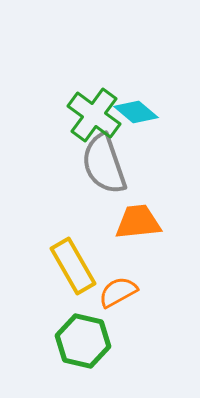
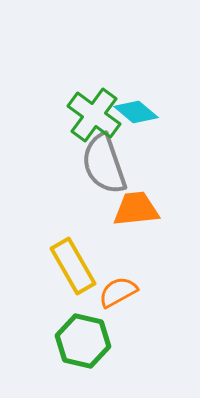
orange trapezoid: moved 2 px left, 13 px up
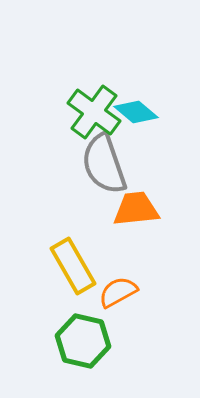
green cross: moved 3 px up
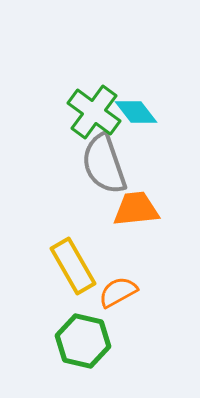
cyan diamond: rotated 12 degrees clockwise
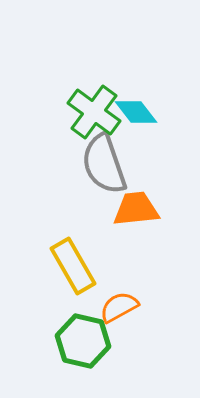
orange semicircle: moved 1 px right, 15 px down
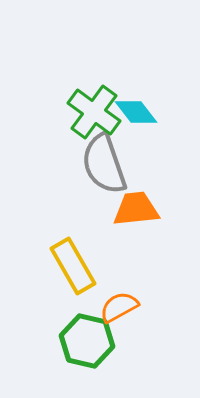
green hexagon: moved 4 px right
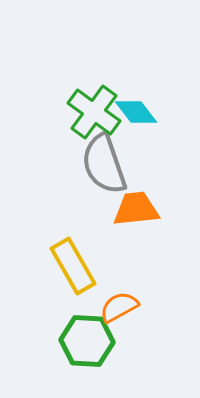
green hexagon: rotated 10 degrees counterclockwise
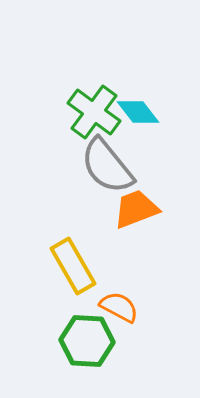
cyan diamond: moved 2 px right
gray semicircle: moved 3 px right, 2 px down; rotated 20 degrees counterclockwise
orange trapezoid: rotated 15 degrees counterclockwise
orange semicircle: rotated 57 degrees clockwise
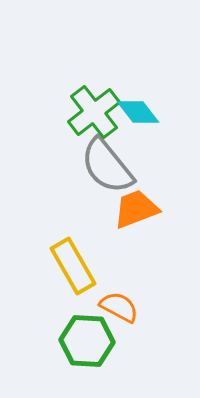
green cross: rotated 16 degrees clockwise
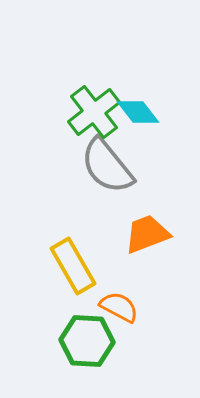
orange trapezoid: moved 11 px right, 25 px down
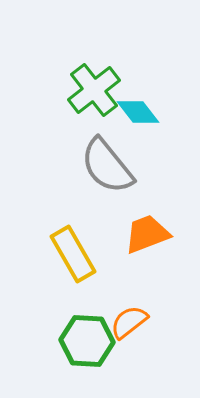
green cross: moved 22 px up
yellow rectangle: moved 12 px up
orange semicircle: moved 10 px right, 15 px down; rotated 66 degrees counterclockwise
